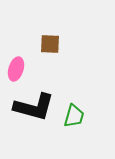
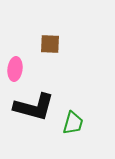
pink ellipse: moved 1 px left; rotated 10 degrees counterclockwise
green trapezoid: moved 1 px left, 7 px down
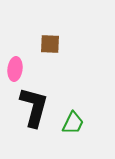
black L-shape: rotated 90 degrees counterclockwise
green trapezoid: rotated 10 degrees clockwise
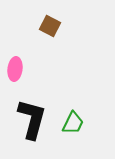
brown square: moved 18 px up; rotated 25 degrees clockwise
black L-shape: moved 2 px left, 12 px down
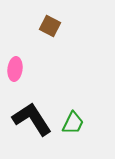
black L-shape: rotated 48 degrees counterclockwise
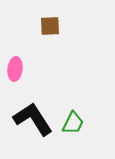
brown square: rotated 30 degrees counterclockwise
black L-shape: moved 1 px right
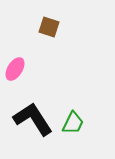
brown square: moved 1 px left, 1 px down; rotated 20 degrees clockwise
pink ellipse: rotated 25 degrees clockwise
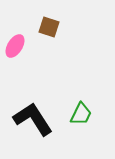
pink ellipse: moved 23 px up
green trapezoid: moved 8 px right, 9 px up
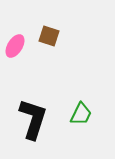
brown square: moved 9 px down
black L-shape: rotated 51 degrees clockwise
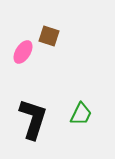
pink ellipse: moved 8 px right, 6 px down
